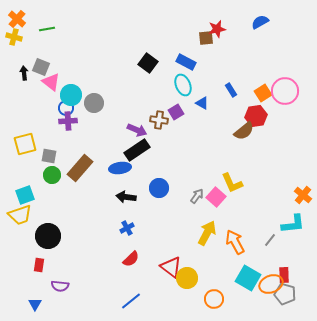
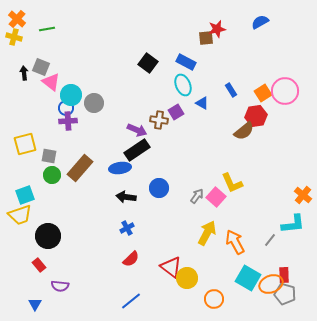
red rectangle at (39, 265): rotated 48 degrees counterclockwise
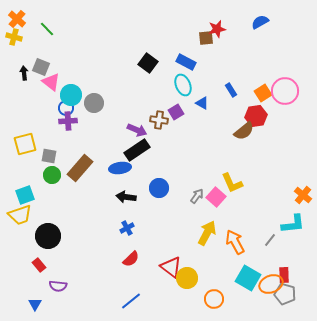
green line at (47, 29): rotated 56 degrees clockwise
purple semicircle at (60, 286): moved 2 px left
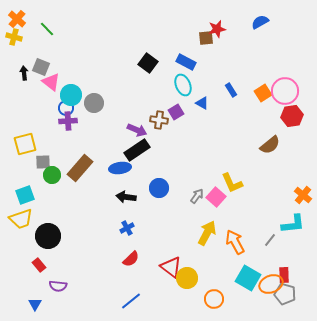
red hexagon at (256, 116): moved 36 px right
brown semicircle at (244, 131): moved 26 px right, 14 px down
gray square at (49, 156): moved 6 px left, 6 px down; rotated 14 degrees counterclockwise
yellow trapezoid at (20, 215): moved 1 px right, 4 px down
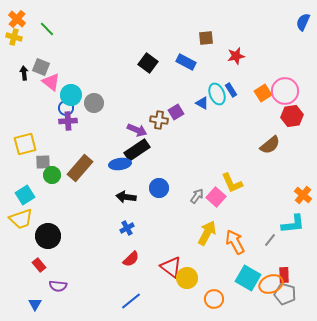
blue semicircle at (260, 22): moved 43 px right; rotated 36 degrees counterclockwise
red star at (217, 29): moved 19 px right, 27 px down
cyan ellipse at (183, 85): moved 34 px right, 9 px down
blue ellipse at (120, 168): moved 4 px up
cyan square at (25, 195): rotated 12 degrees counterclockwise
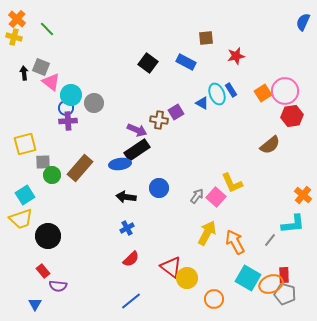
red rectangle at (39, 265): moved 4 px right, 6 px down
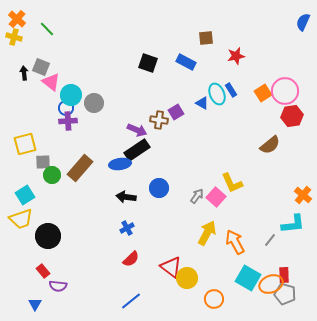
black square at (148, 63): rotated 18 degrees counterclockwise
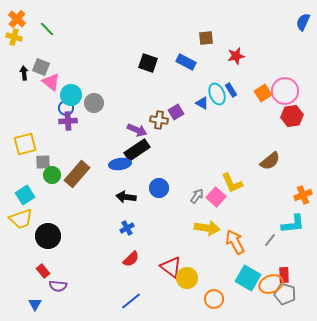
brown semicircle at (270, 145): moved 16 px down
brown rectangle at (80, 168): moved 3 px left, 6 px down
orange cross at (303, 195): rotated 30 degrees clockwise
yellow arrow at (207, 233): moved 5 px up; rotated 70 degrees clockwise
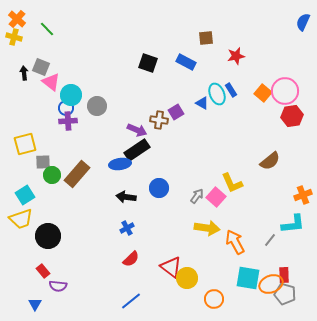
orange square at (263, 93): rotated 18 degrees counterclockwise
gray circle at (94, 103): moved 3 px right, 3 px down
cyan square at (248, 278): rotated 20 degrees counterclockwise
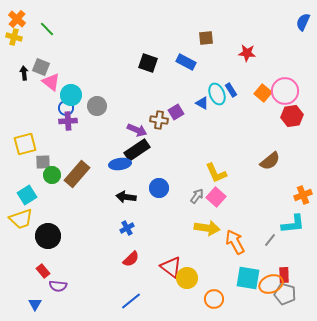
red star at (236, 56): moved 11 px right, 3 px up; rotated 18 degrees clockwise
yellow L-shape at (232, 183): moved 16 px left, 10 px up
cyan square at (25, 195): moved 2 px right
